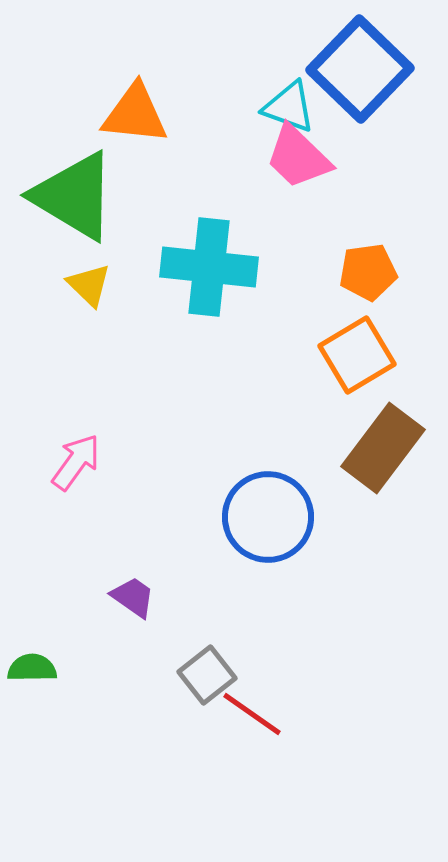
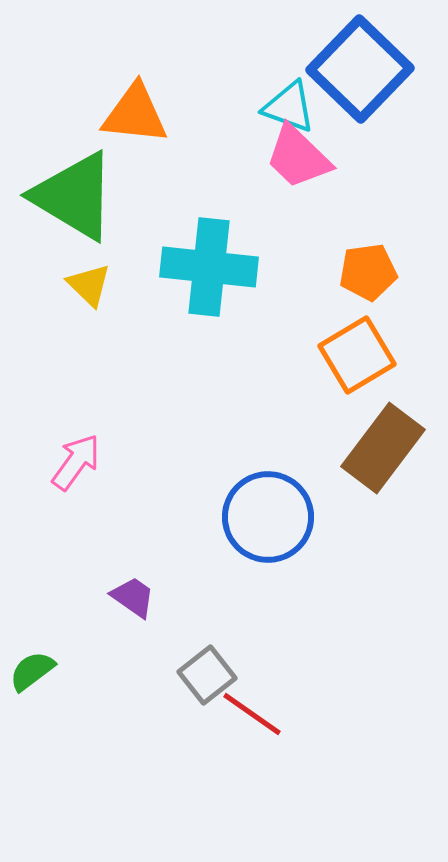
green semicircle: moved 3 px down; rotated 36 degrees counterclockwise
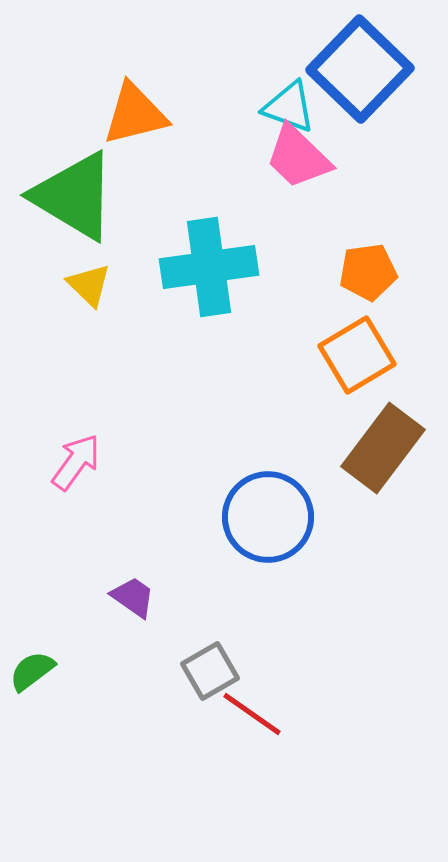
orange triangle: rotated 20 degrees counterclockwise
cyan cross: rotated 14 degrees counterclockwise
gray square: moved 3 px right, 4 px up; rotated 8 degrees clockwise
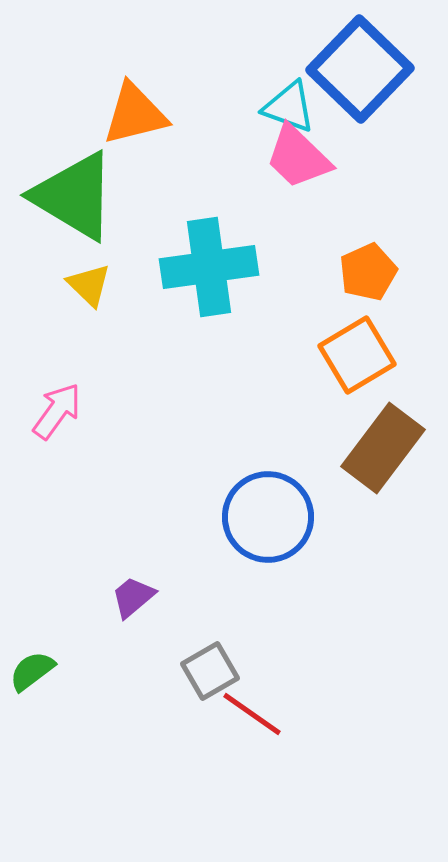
orange pentagon: rotated 16 degrees counterclockwise
pink arrow: moved 19 px left, 51 px up
purple trapezoid: rotated 75 degrees counterclockwise
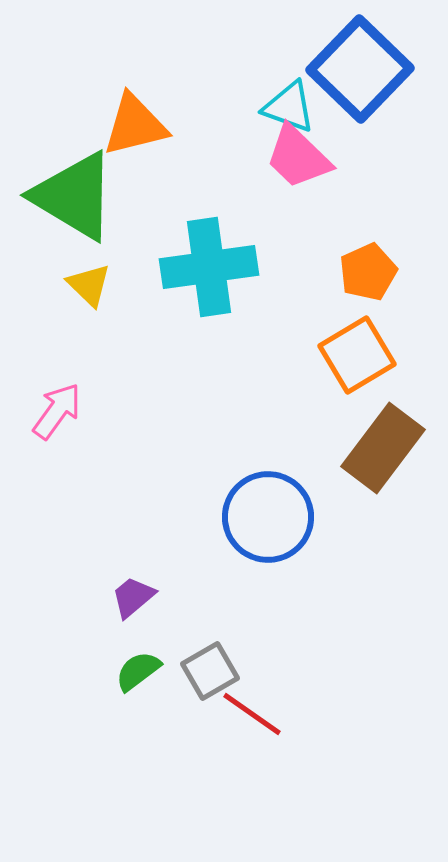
orange triangle: moved 11 px down
green semicircle: moved 106 px right
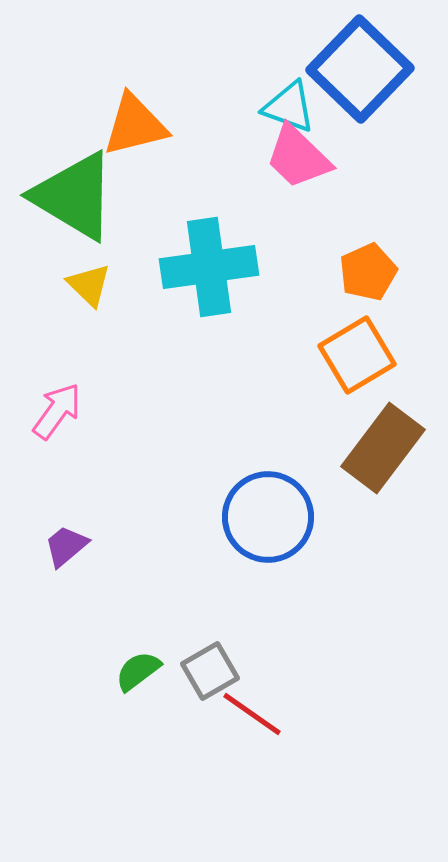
purple trapezoid: moved 67 px left, 51 px up
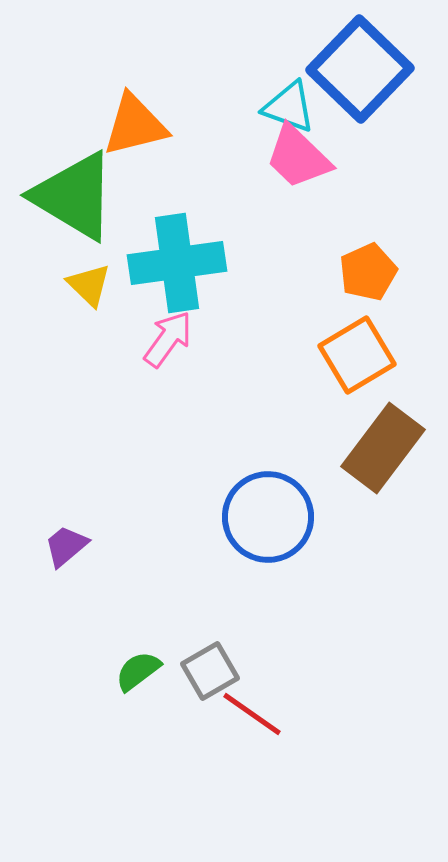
cyan cross: moved 32 px left, 4 px up
pink arrow: moved 111 px right, 72 px up
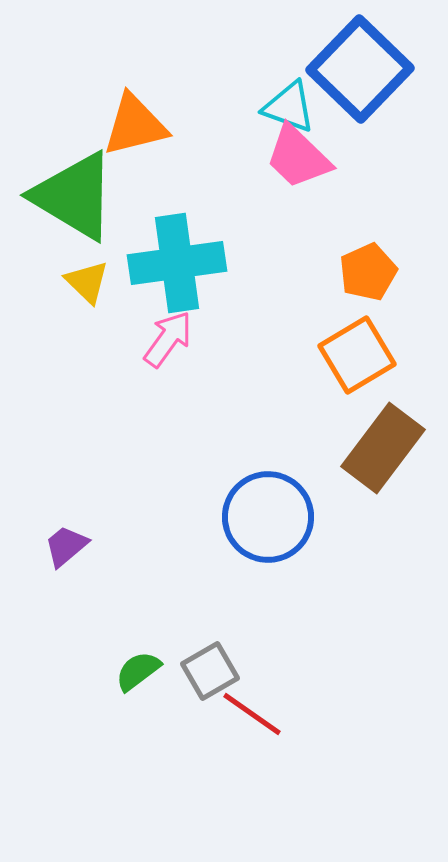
yellow triangle: moved 2 px left, 3 px up
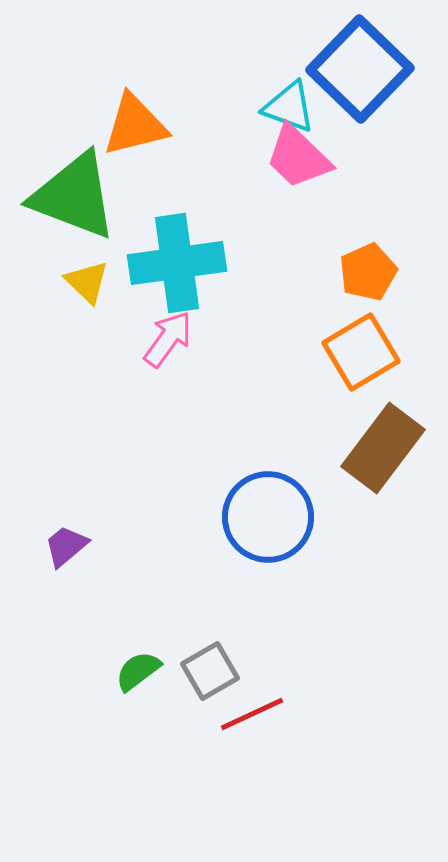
green triangle: rotated 10 degrees counterclockwise
orange square: moved 4 px right, 3 px up
red line: rotated 60 degrees counterclockwise
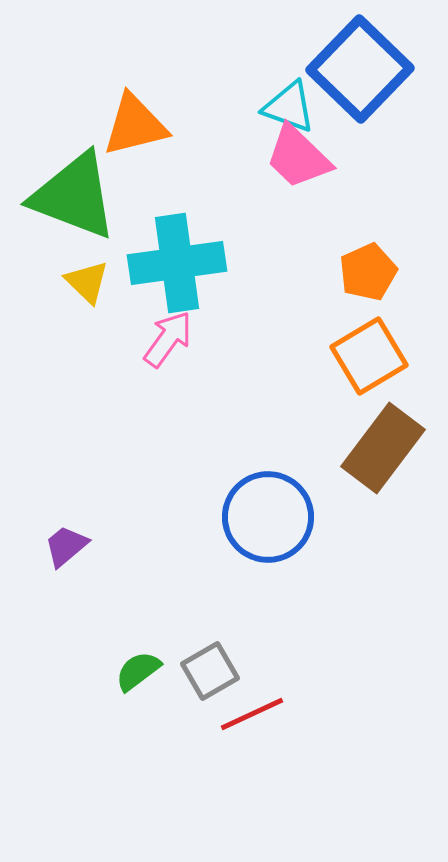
orange square: moved 8 px right, 4 px down
